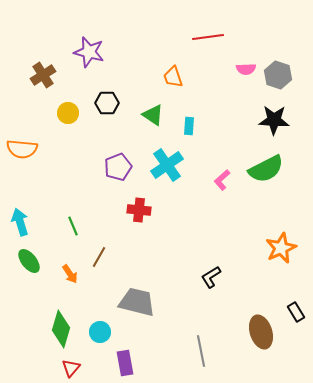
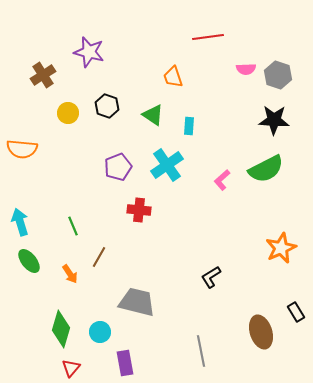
black hexagon: moved 3 px down; rotated 20 degrees clockwise
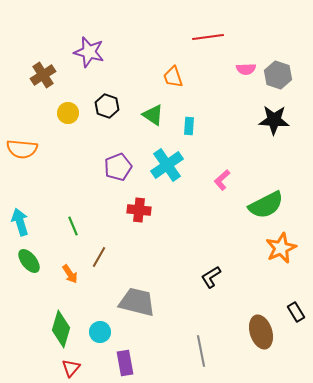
green semicircle: moved 36 px down
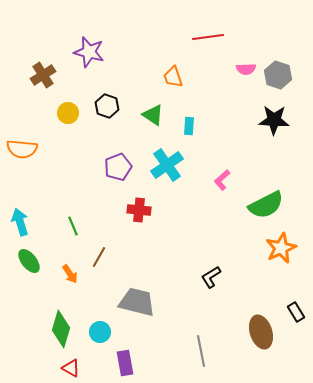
red triangle: rotated 42 degrees counterclockwise
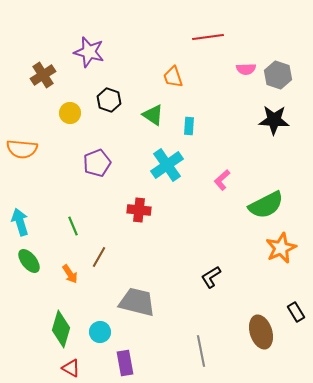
black hexagon: moved 2 px right, 6 px up
yellow circle: moved 2 px right
purple pentagon: moved 21 px left, 4 px up
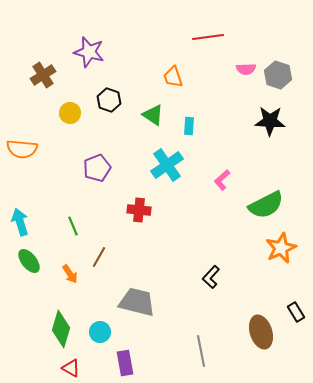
black star: moved 4 px left, 1 px down
purple pentagon: moved 5 px down
black L-shape: rotated 15 degrees counterclockwise
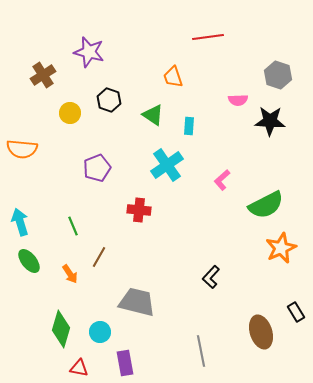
pink semicircle: moved 8 px left, 31 px down
red triangle: moved 8 px right; rotated 18 degrees counterclockwise
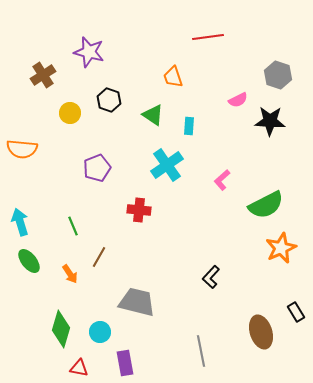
pink semicircle: rotated 24 degrees counterclockwise
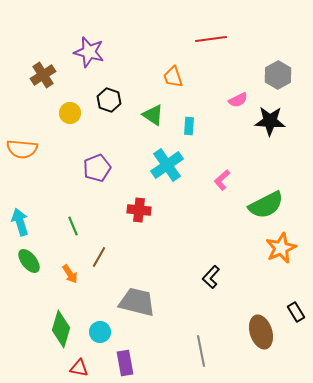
red line: moved 3 px right, 2 px down
gray hexagon: rotated 12 degrees clockwise
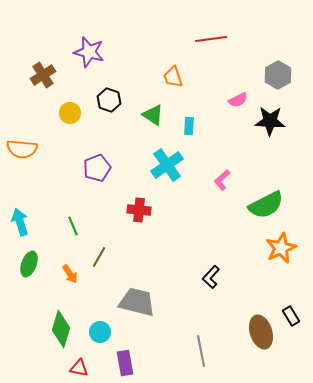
green ellipse: moved 3 px down; rotated 60 degrees clockwise
black rectangle: moved 5 px left, 4 px down
